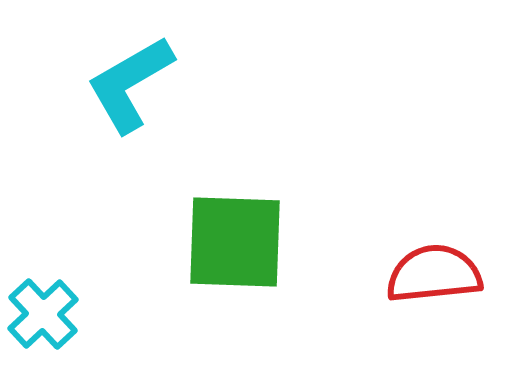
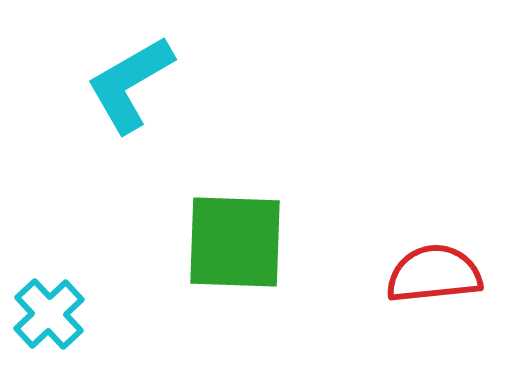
cyan cross: moved 6 px right
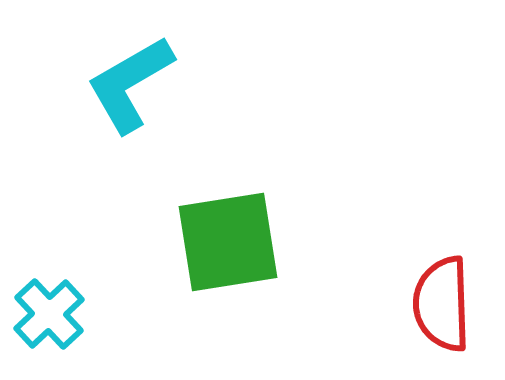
green square: moved 7 px left; rotated 11 degrees counterclockwise
red semicircle: moved 8 px right, 30 px down; rotated 86 degrees counterclockwise
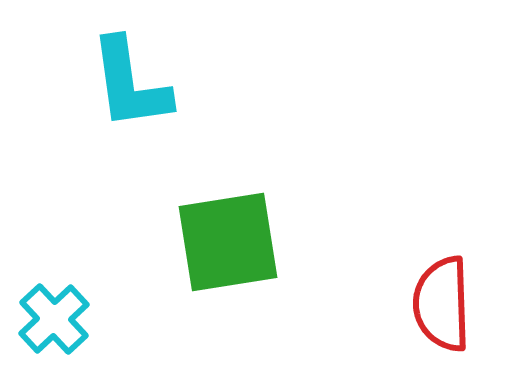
cyan L-shape: rotated 68 degrees counterclockwise
cyan cross: moved 5 px right, 5 px down
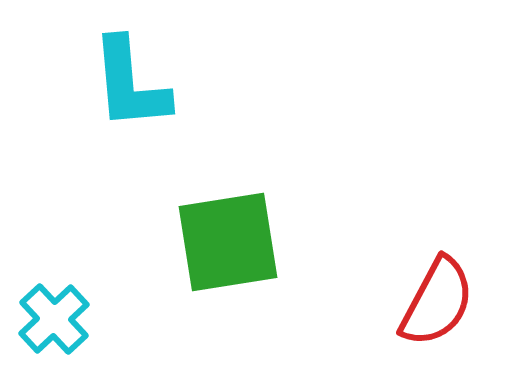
cyan L-shape: rotated 3 degrees clockwise
red semicircle: moved 5 px left, 2 px up; rotated 150 degrees counterclockwise
